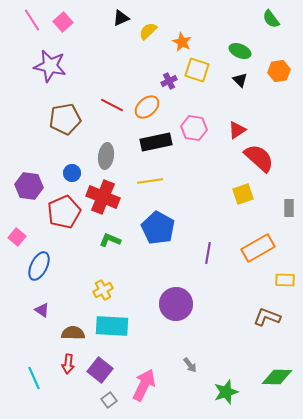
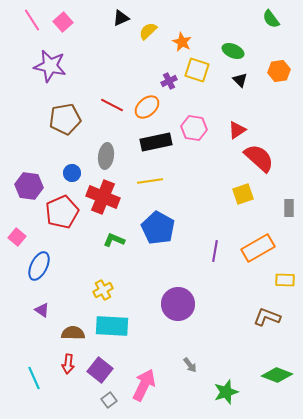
green ellipse at (240, 51): moved 7 px left
red pentagon at (64, 212): moved 2 px left
green L-shape at (110, 240): moved 4 px right
purple line at (208, 253): moved 7 px right, 2 px up
purple circle at (176, 304): moved 2 px right
green diamond at (277, 377): moved 2 px up; rotated 20 degrees clockwise
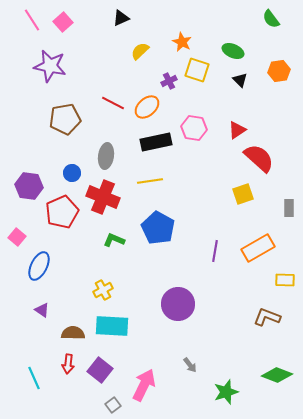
yellow semicircle at (148, 31): moved 8 px left, 20 px down
red line at (112, 105): moved 1 px right, 2 px up
gray square at (109, 400): moved 4 px right, 5 px down
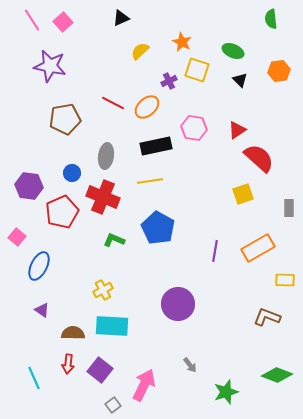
green semicircle at (271, 19): rotated 30 degrees clockwise
black rectangle at (156, 142): moved 4 px down
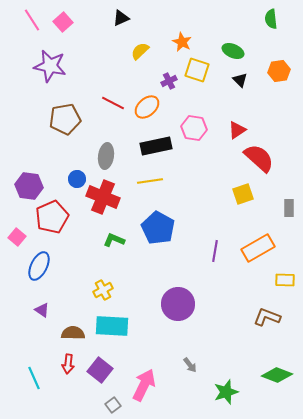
blue circle at (72, 173): moved 5 px right, 6 px down
red pentagon at (62, 212): moved 10 px left, 5 px down
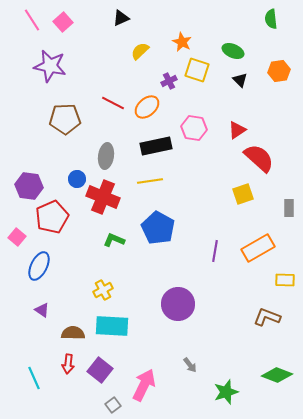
brown pentagon at (65, 119): rotated 8 degrees clockwise
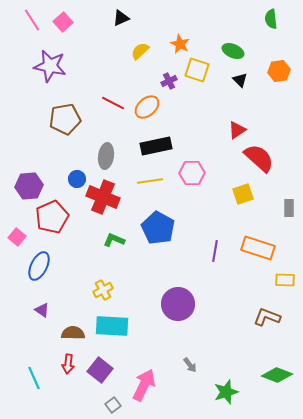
orange star at (182, 42): moved 2 px left, 2 px down
brown pentagon at (65, 119): rotated 8 degrees counterclockwise
pink hexagon at (194, 128): moved 2 px left, 45 px down; rotated 10 degrees counterclockwise
purple hexagon at (29, 186): rotated 12 degrees counterclockwise
orange rectangle at (258, 248): rotated 48 degrees clockwise
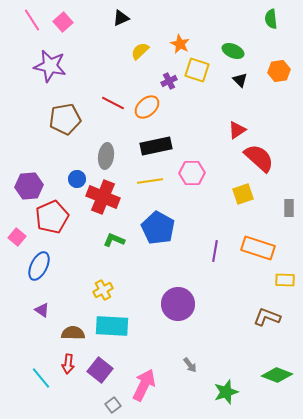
cyan line at (34, 378): moved 7 px right; rotated 15 degrees counterclockwise
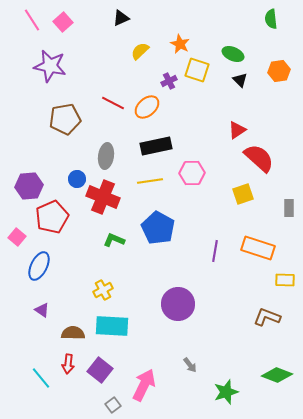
green ellipse at (233, 51): moved 3 px down
